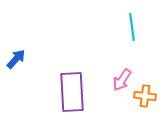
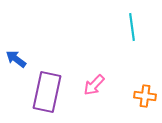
blue arrow: rotated 95 degrees counterclockwise
pink arrow: moved 28 px left, 5 px down; rotated 10 degrees clockwise
purple rectangle: moved 25 px left; rotated 15 degrees clockwise
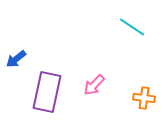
cyan line: rotated 48 degrees counterclockwise
blue arrow: rotated 75 degrees counterclockwise
orange cross: moved 1 px left, 2 px down
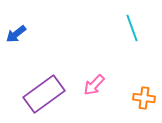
cyan line: moved 1 px down; rotated 36 degrees clockwise
blue arrow: moved 25 px up
purple rectangle: moved 3 px left, 2 px down; rotated 42 degrees clockwise
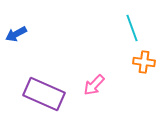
blue arrow: rotated 10 degrees clockwise
purple rectangle: rotated 60 degrees clockwise
orange cross: moved 36 px up
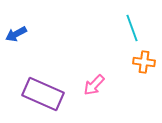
purple rectangle: moved 1 px left
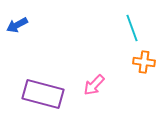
blue arrow: moved 1 px right, 9 px up
purple rectangle: rotated 9 degrees counterclockwise
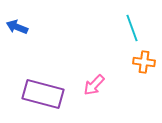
blue arrow: moved 2 px down; rotated 50 degrees clockwise
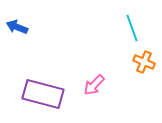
orange cross: rotated 15 degrees clockwise
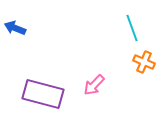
blue arrow: moved 2 px left, 1 px down
